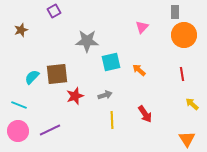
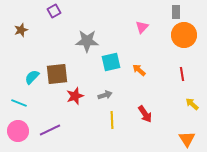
gray rectangle: moved 1 px right
cyan line: moved 2 px up
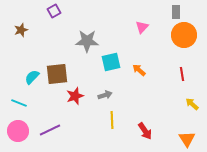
red arrow: moved 17 px down
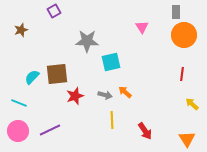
pink triangle: rotated 16 degrees counterclockwise
orange arrow: moved 14 px left, 22 px down
red line: rotated 16 degrees clockwise
gray arrow: rotated 32 degrees clockwise
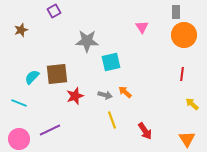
yellow line: rotated 18 degrees counterclockwise
pink circle: moved 1 px right, 8 px down
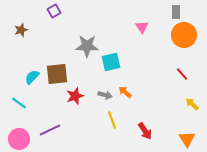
gray star: moved 5 px down
red line: rotated 48 degrees counterclockwise
cyan line: rotated 14 degrees clockwise
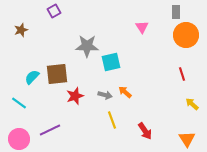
orange circle: moved 2 px right
red line: rotated 24 degrees clockwise
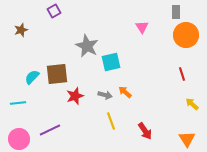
gray star: rotated 25 degrees clockwise
cyan line: moved 1 px left; rotated 42 degrees counterclockwise
yellow line: moved 1 px left, 1 px down
